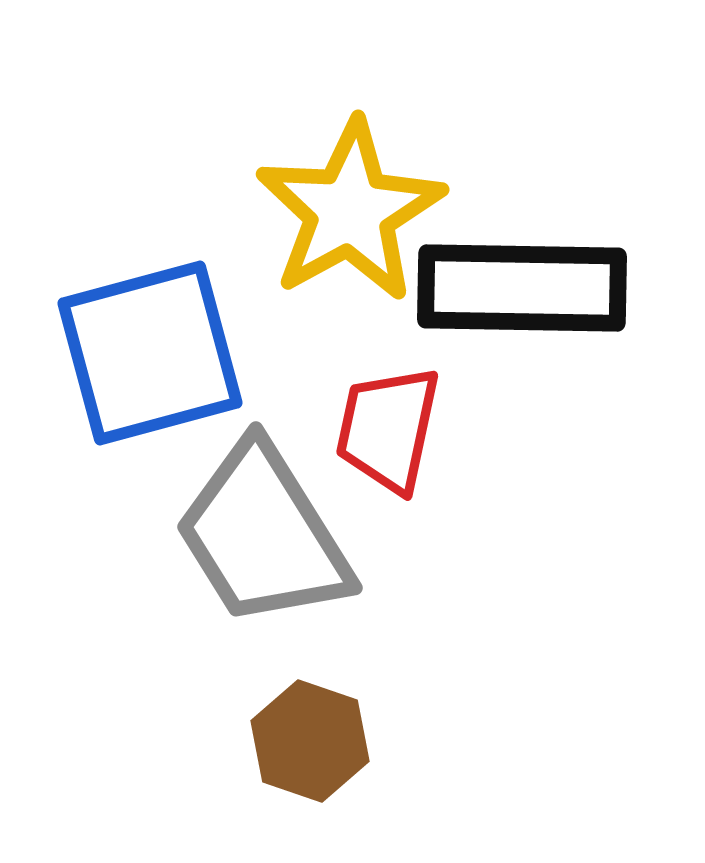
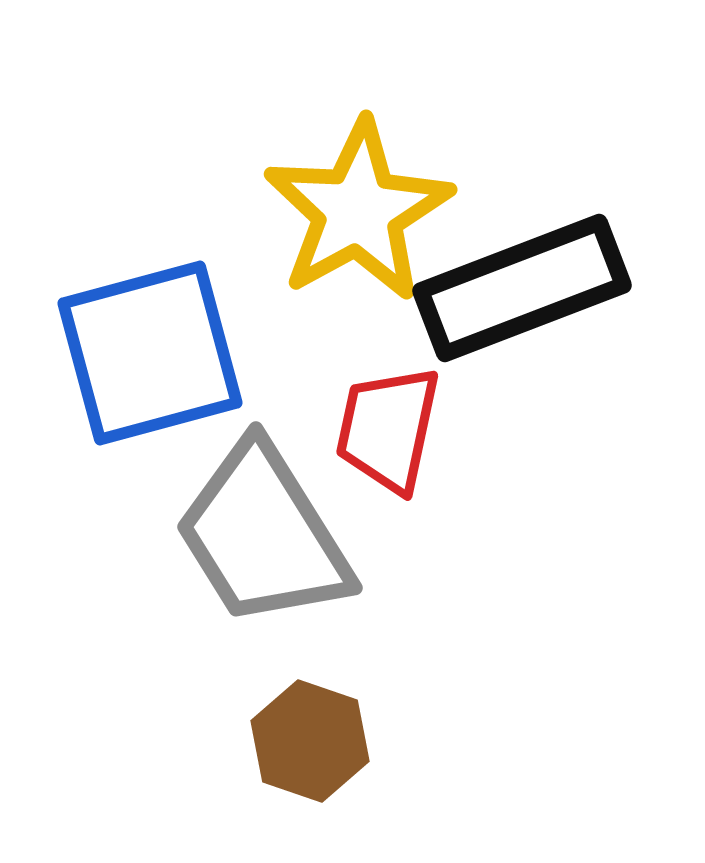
yellow star: moved 8 px right
black rectangle: rotated 22 degrees counterclockwise
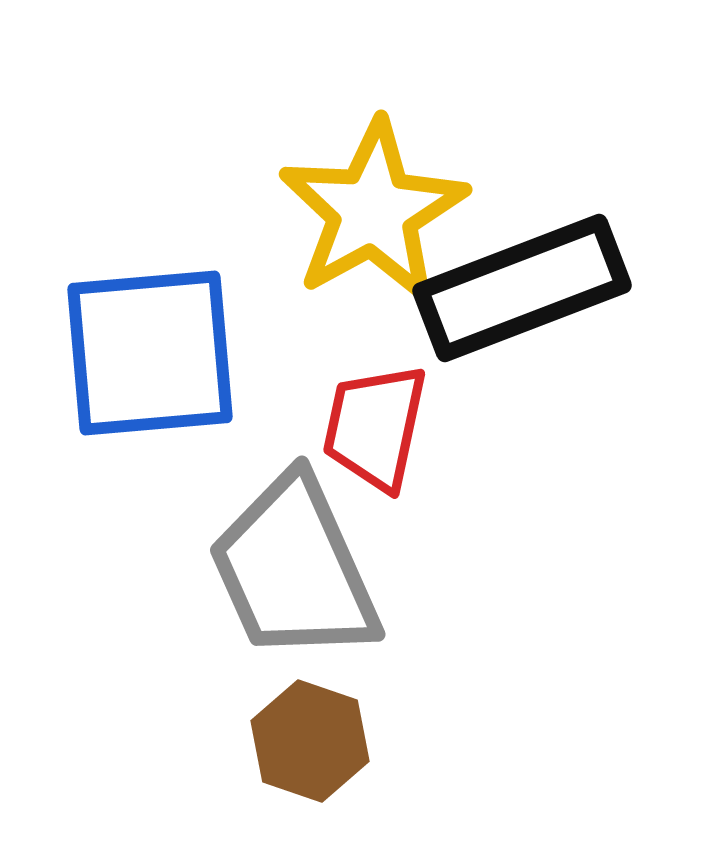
yellow star: moved 15 px right
blue square: rotated 10 degrees clockwise
red trapezoid: moved 13 px left, 2 px up
gray trapezoid: moved 31 px right, 34 px down; rotated 8 degrees clockwise
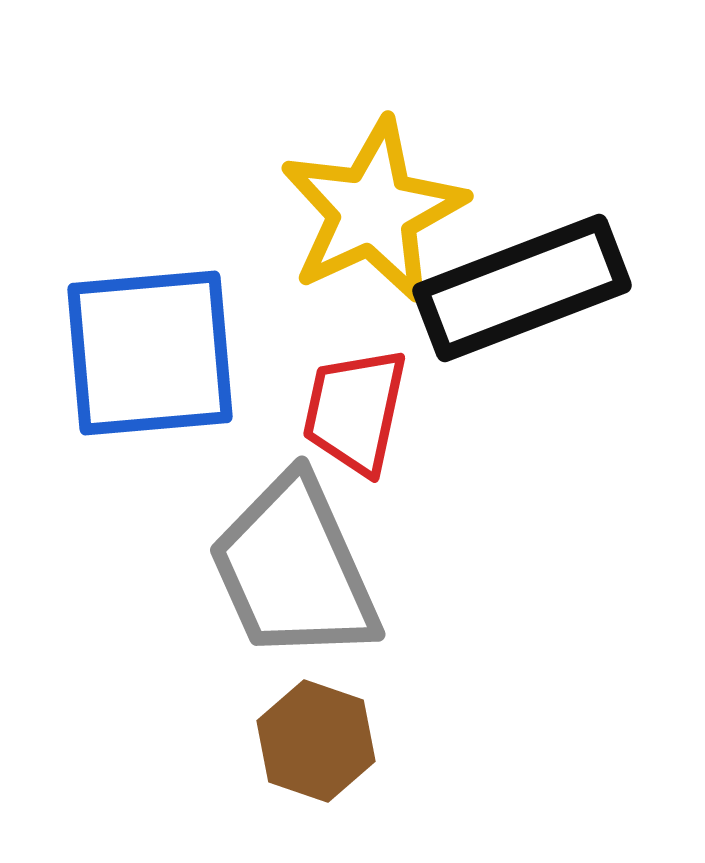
yellow star: rotated 4 degrees clockwise
red trapezoid: moved 20 px left, 16 px up
brown hexagon: moved 6 px right
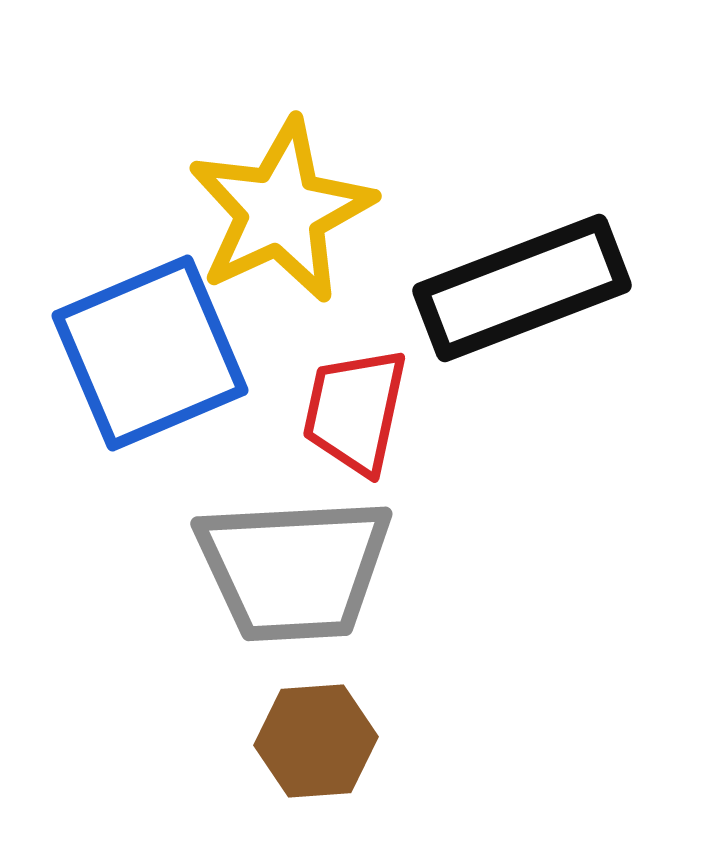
yellow star: moved 92 px left
blue square: rotated 18 degrees counterclockwise
gray trapezoid: rotated 69 degrees counterclockwise
brown hexagon: rotated 23 degrees counterclockwise
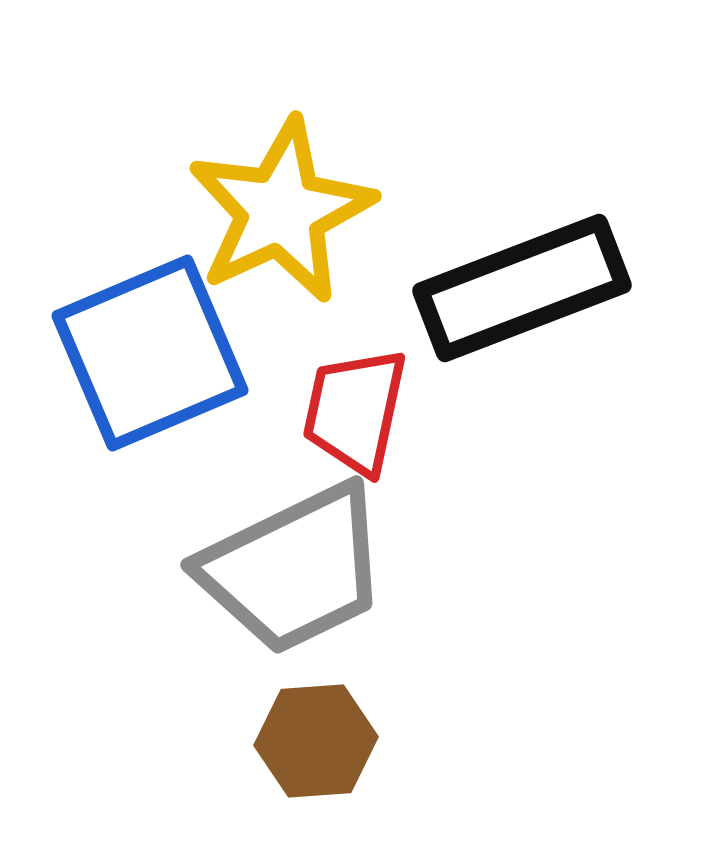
gray trapezoid: rotated 23 degrees counterclockwise
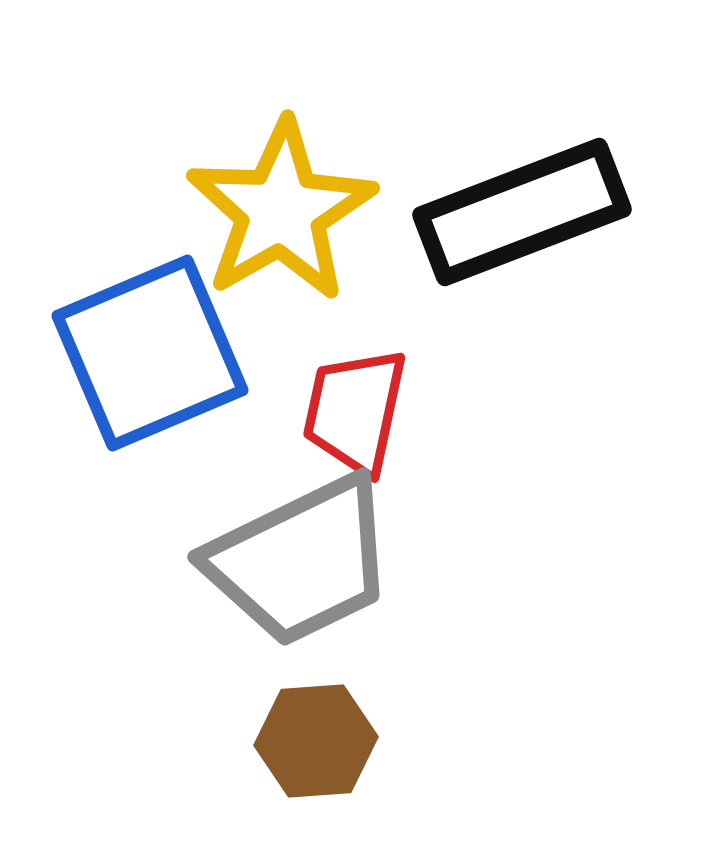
yellow star: rotated 5 degrees counterclockwise
black rectangle: moved 76 px up
gray trapezoid: moved 7 px right, 8 px up
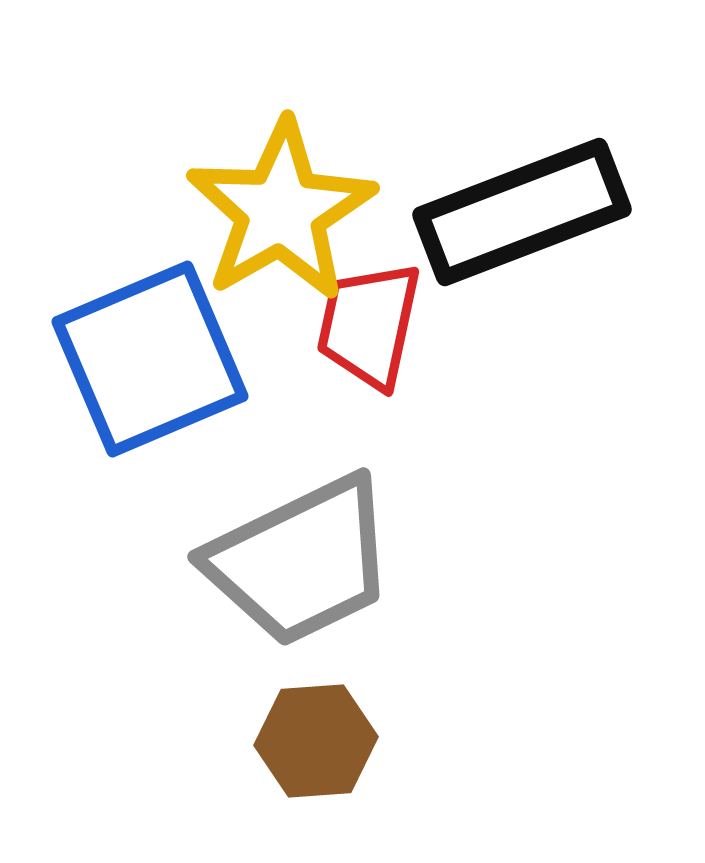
blue square: moved 6 px down
red trapezoid: moved 14 px right, 86 px up
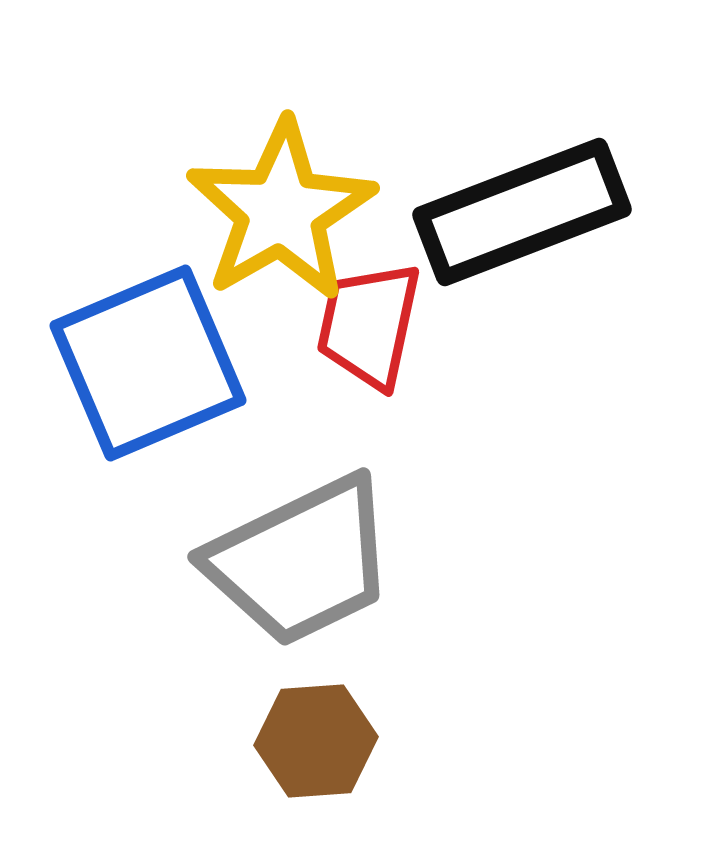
blue square: moved 2 px left, 4 px down
